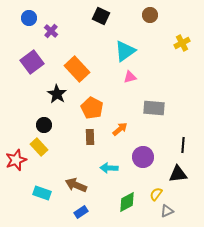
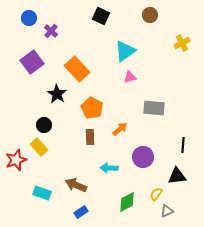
black triangle: moved 1 px left, 2 px down
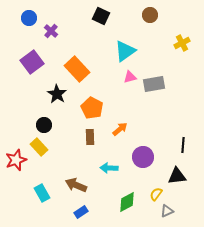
gray rectangle: moved 24 px up; rotated 15 degrees counterclockwise
cyan rectangle: rotated 42 degrees clockwise
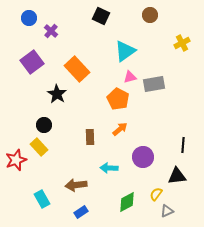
orange pentagon: moved 26 px right, 9 px up
brown arrow: rotated 30 degrees counterclockwise
cyan rectangle: moved 6 px down
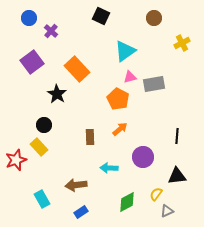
brown circle: moved 4 px right, 3 px down
black line: moved 6 px left, 9 px up
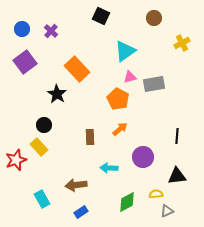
blue circle: moved 7 px left, 11 px down
purple square: moved 7 px left
yellow semicircle: rotated 48 degrees clockwise
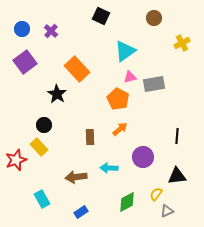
brown arrow: moved 8 px up
yellow semicircle: rotated 48 degrees counterclockwise
